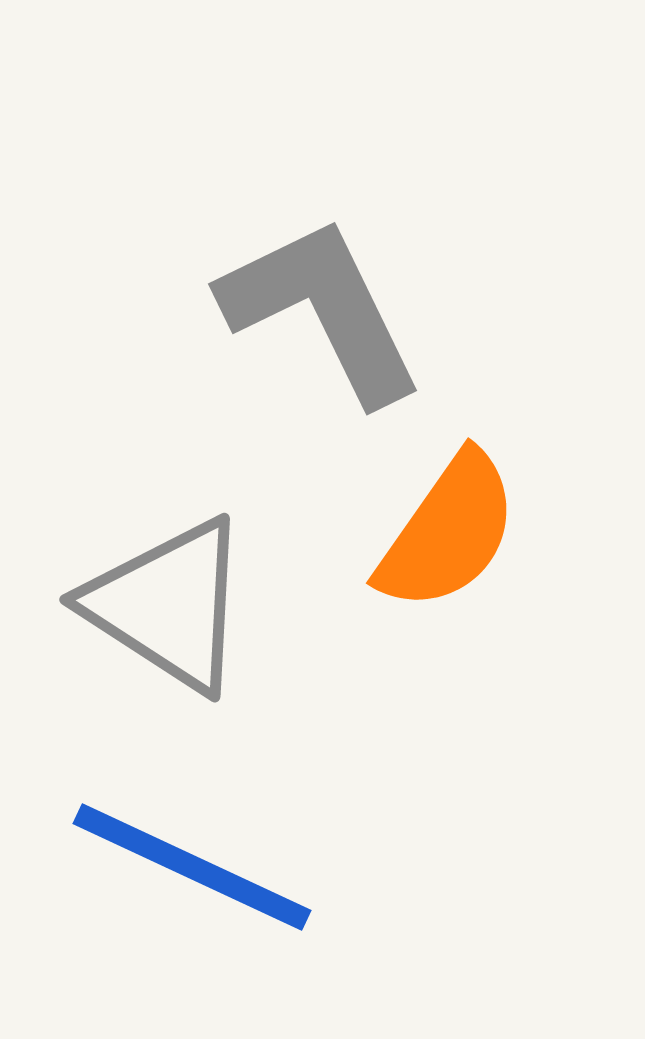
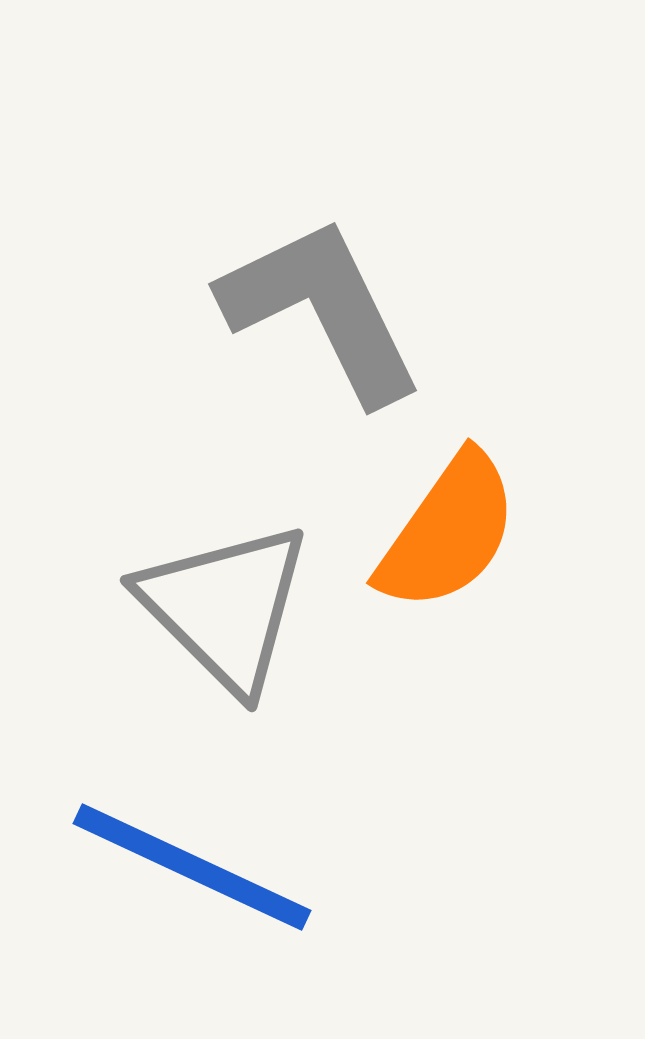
gray triangle: moved 57 px right, 2 px down; rotated 12 degrees clockwise
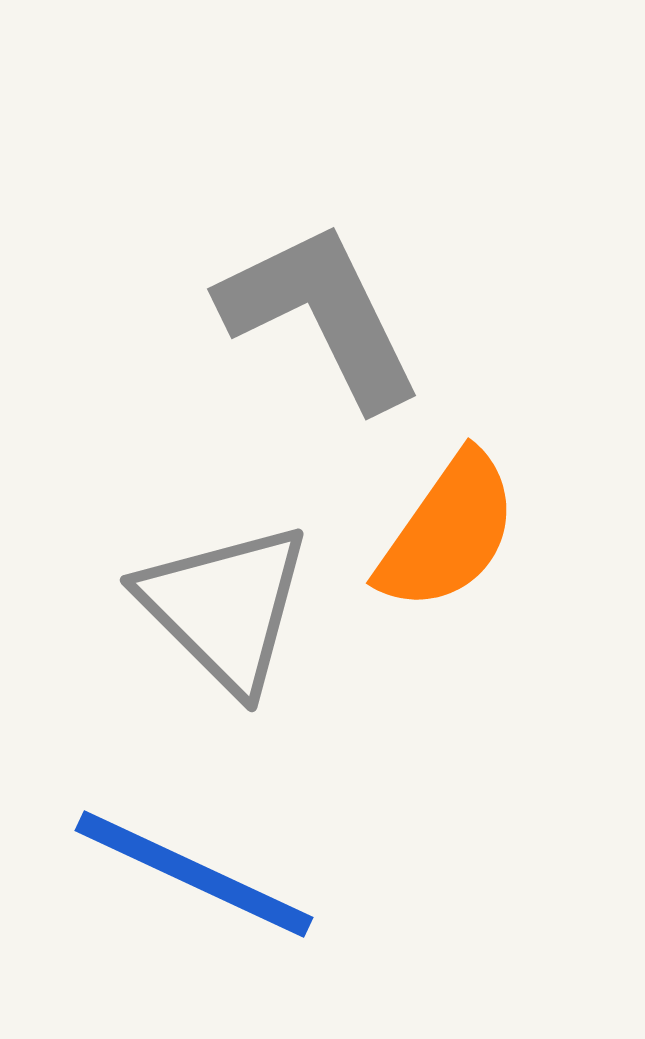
gray L-shape: moved 1 px left, 5 px down
blue line: moved 2 px right, 7 px down
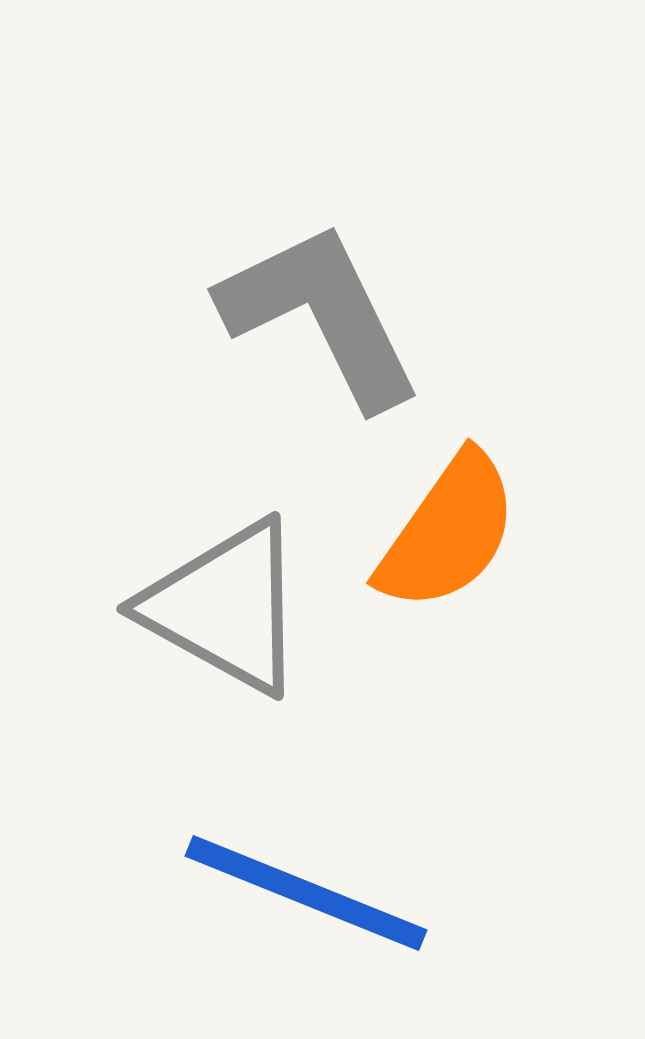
gray triangle: rotated 16 degrees counterclockwise
blue line: moved 112 px right, 19 px down; rotated 3 degrees counterclockwise
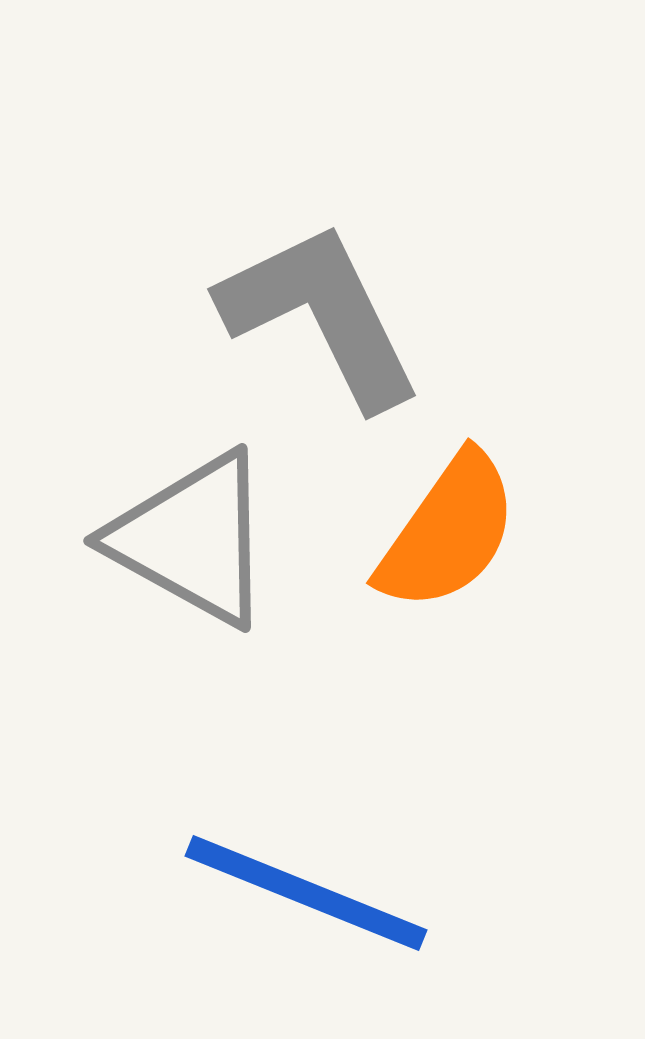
gray triangle: moved 33 px left, 68 px up
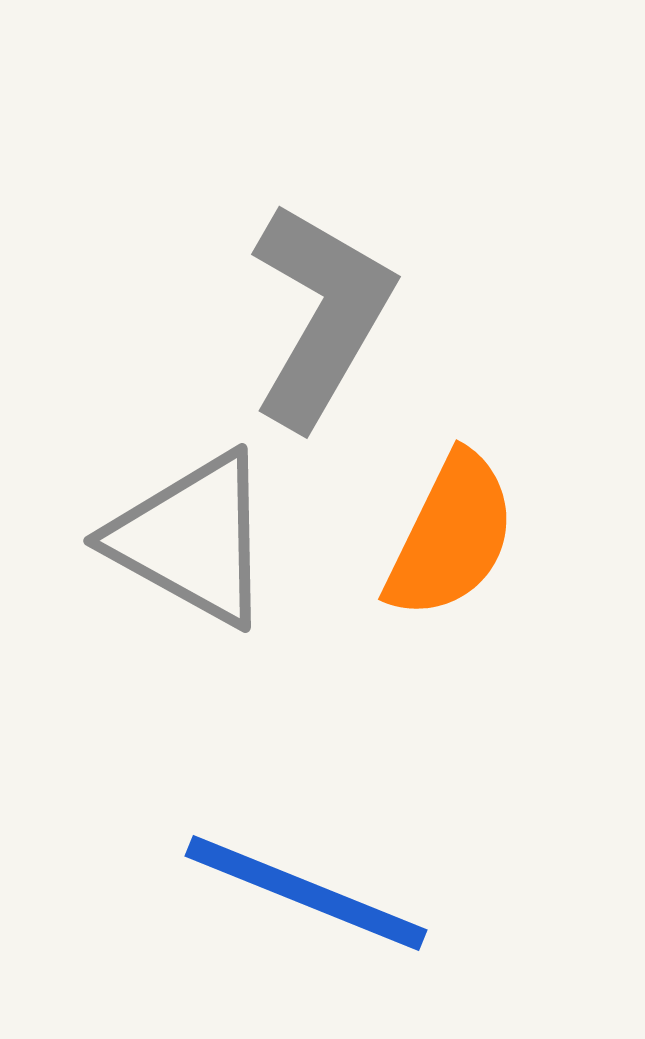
gray L-shape: rotated 56 degrees clockwise
orange semicircle: moved 3 px right, 4 px down; rotated 9 degrees counterclockwise
